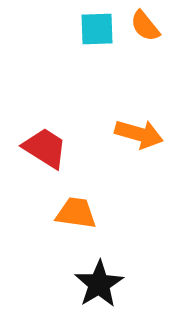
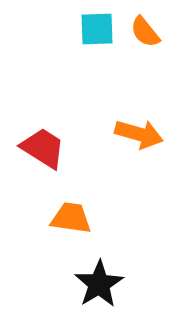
orange semicircle: moved 6 px down
red trapezoid: moved 2 px left
orange trapezoid: moved 5 px left, 5 px down
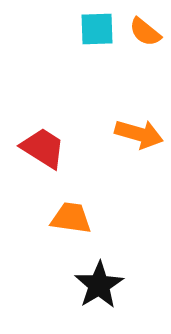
orange semicircle: rotated 12 degrees counterclockwise
black star: moved 1 px down
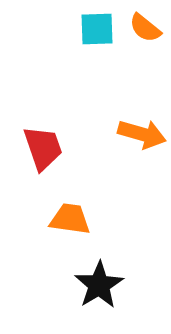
orange semicircle: moved 4 px up
orange arrow: moved 3 px right
red trapezoid: rotated 39 degrees clockwise
orange trapezoid: moved 1 px left, 1 px down
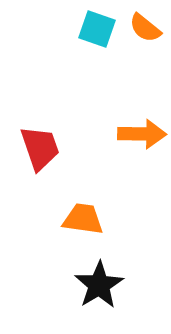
cyan square: rotated 21 degrees clockwise
orange arrow: rotated 15 degrees counterclockwise
red trapezoid: moved 3 px left
orange trapezoid: moved 13 px right
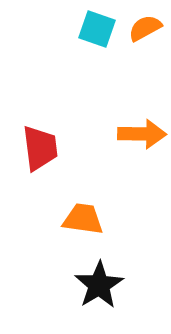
orange semicircle: rotated 112 degrees clockwise
red trapezoid: rotated 12 degrees clockwise
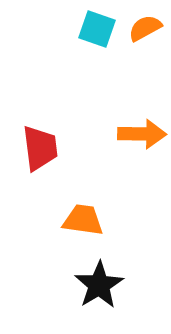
orange trapezoid: moved 1 px down
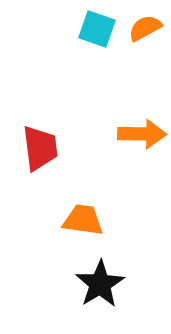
black star: moved 1 px right, 1 px up
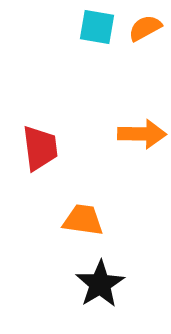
cyan square: moved 2 px up; rotated 9 degrees counterclockwise
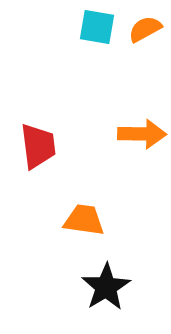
orange semicircle: moved 1 px down
red trapezoid: moved 2 px left, 2 px up
orange trapezoid: moved 1 px right
black star: moved 6 px right, 3 px down
